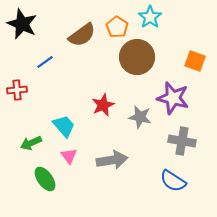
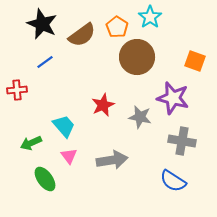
black star: moved 20 px right
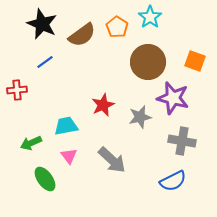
brown circle: moved 11 px right, 5 px down
gray star: rotated 25 degrees counterclockwise
cyan trapezoid: moved 2 px right; rotated 60 degrees counterclockwise
gray arrow: rotated 52 degrees clockwise
blue semicircle: rotated 60 degrees counterclockwise
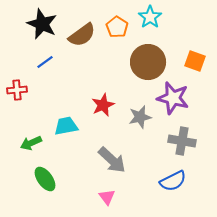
pink triangle: moved 38 px right, 41 px down
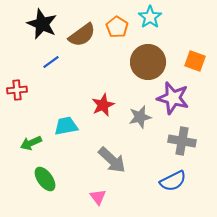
blue line: moved 6 px right
pink triangle: moved 9 px left
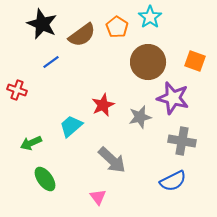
red cross: rotated 24 degrees clockwise
cyan trapezoid: moved 5 px right; rotated 30 degrees counterclockwise
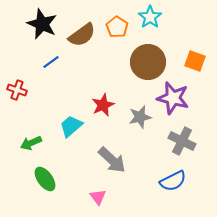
gray cross: rotated 16 degrees clockwise
